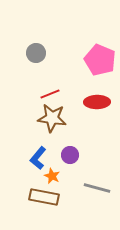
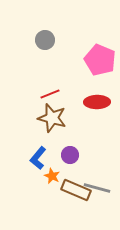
gray circle: moved 9 px right, 13 px up
brown star: rotated 8 degrees clockwise
brown rectangle: moved 32 px right, 7 px up; rotated 12 degrees clockwise
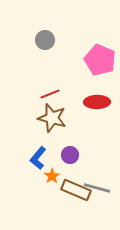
orange star: rotated 14 degrees clockwise
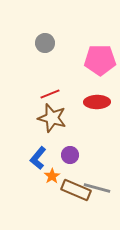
gray circle: moved 3 px down
pink pentagon: rotated 24 degrees counterclockwise
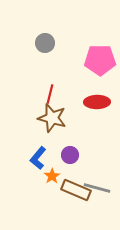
red line: rotated 54 degrees counterclockwise
